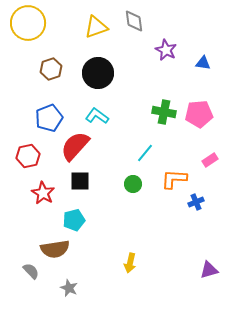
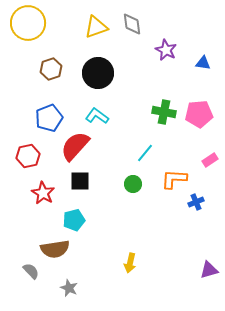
gray diamond: moved 2 px left, 3 px down
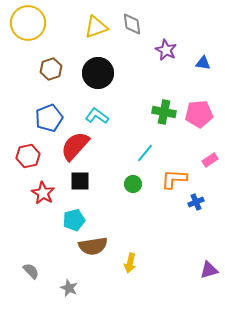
brown semicircle: moved 38 px right, 3 px up
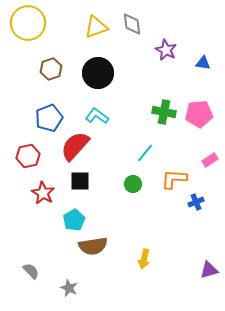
cyan pentagon: rotated 15 degrees counterclockwise
yellow arrow: moved 14 px right, 4 px up
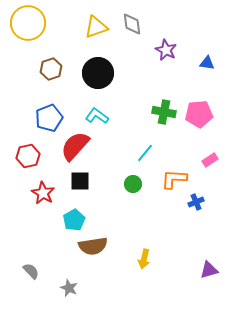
blue triangle: moved 4 px right
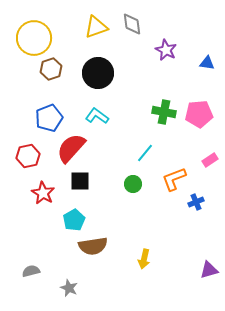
yellow circle: moved 6 px right, 15 px down
red semicircle: moved 4 px left, 2 px down
orange L-shape: rotated 24 degrees counterclockwise
gray semicircle: rotated 60 degrees counterclockwise
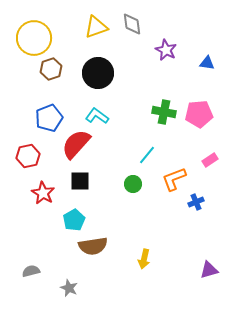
red semicircle: moved 5 px right, 4 px up
cyan line: moved 2 px right, 2 px down
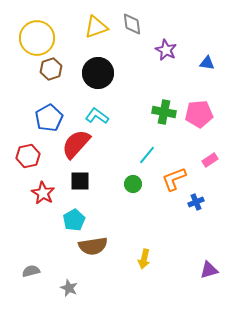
yellow circle: moved 3 px right
blue pentagon: rotated 8 degrees counterclockwise
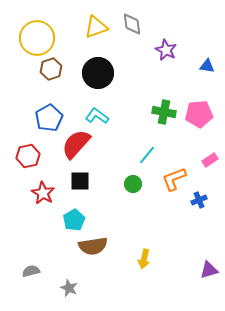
blue triangle: moved 3 px down
blue cross: moved 3 px right, 2 px up
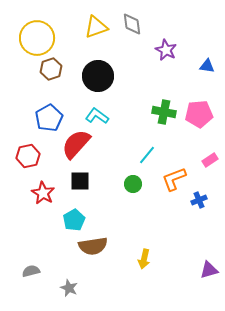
black circle: moved 3 px down
